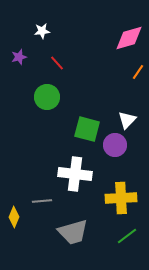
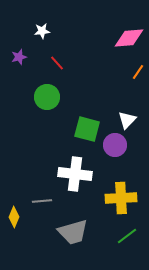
pink diamond: rotated 12 degrees clockwise
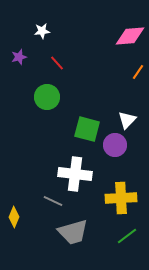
pink diamond: moved 1 px right, 2 px up
gray line: moved 11 px right; rotated 30 degrees clockwise
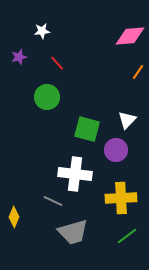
purple circle: moved 1 px right, 5 px down
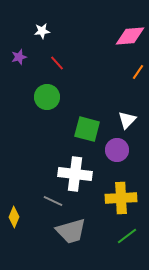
purple circle: moved 1 px right
gray trapezoid: moved 2 px left, 1 px up
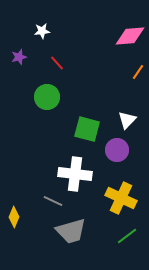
yellow cross: rotated 28 degrees clockwise
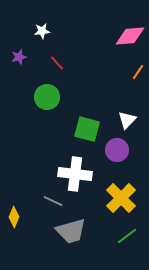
yellow cross: rotated 20 degrees clockwise
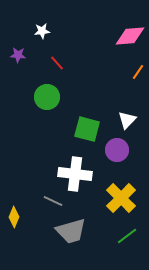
purple star: moved 1 px left, 2 px up; rotated 21 degrees clockwise
